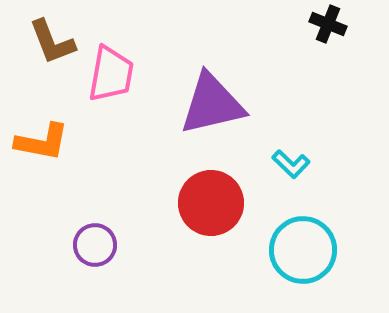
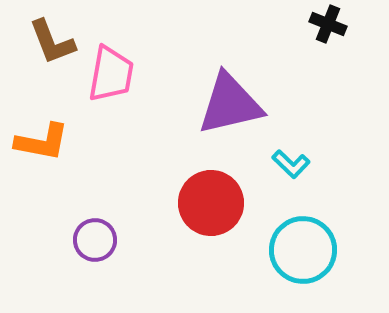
purple triangle: moved 18 px right
purple circle: moved 5 px up
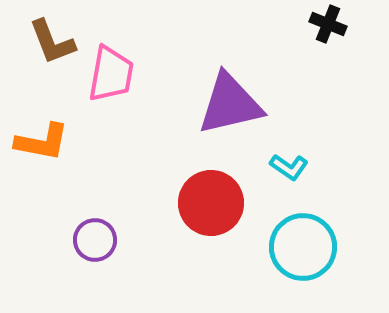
cyan L-shape: moved 2 px left, 3 px down; rotated 9 degrees counterclockwise
cyan circle: moved 3 px up
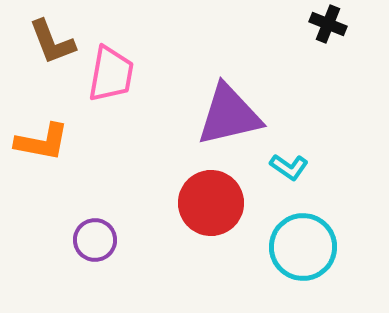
purple triangle: moved 1 px left, 11 px down
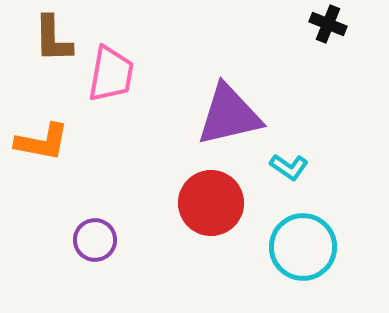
brown L-shape: moved 1 px right, 3 px up; rotated 20 degrees clockwise
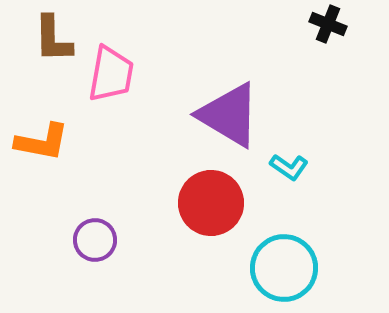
purple triangle: rotated 44 degrees clockwise
cyan circle: moved 19 px left, 21 px down
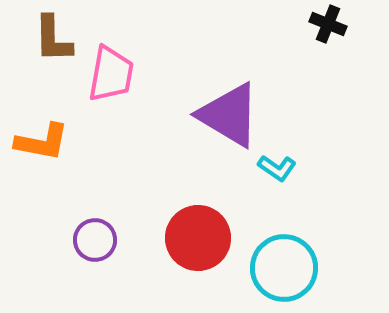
cyan L-shape: moved 12 px left, 1 px down
red circle: moved 13 px left, 35 px down
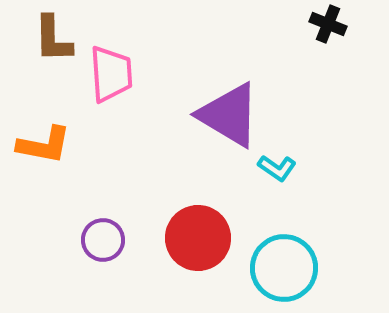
pink trapezoid: rotated 14 degrees counterclockwise
orange L-shape: moved 2 px right, 3 px down
purple circle: moved 8 px right
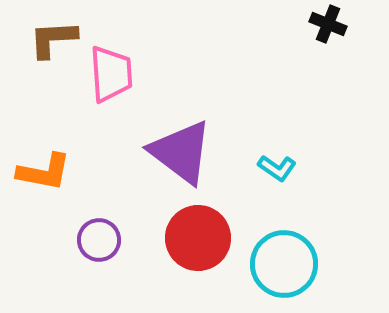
brown L-shape: rotated 88 degrees clockwise
purple triangle: moved 48 px left, 37 px down; rotated 6 degrees clockwise
orange L-shape: moved 27 px down
purple circle: moved 4 px left
cyan circle: moved 4 px up
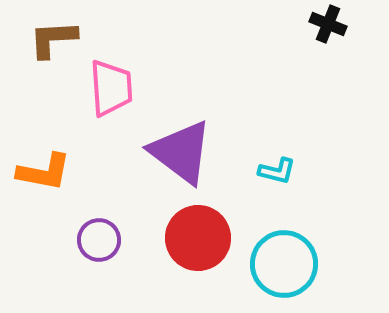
pink trapezoid: moved 14 px down
cyan L-shape: moved 3 px down; rotated 21 degrees counterclockwise
